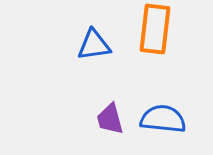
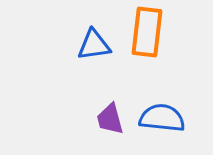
orange rectangle: moved 8 px left, 3 px down
blue semicircle: moved 1 px left, 1 px up
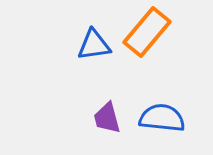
orange rectangle: rotated 33 degrees clockwise
purple trapezoid: moved 3 px left, 1 px up
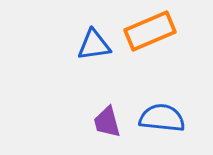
orange rectangle: moved 3 px right, 1 px up; rotated 27 degrees clockwise
purple trapezoid: moved 4 px down
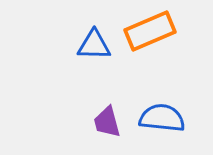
blue triangle: rotated 9 degrees clockwise
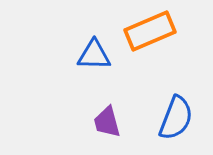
blue triangle: moved 10 px down
blue semicircle: moved 14 px right; rotated 105 degrees clockwise
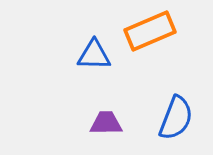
purple trapezoid: moved 1 px left, 1 px down; rotated 104 degrees clockwise
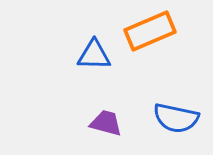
blue semicircle: rotated 81 degrees clockwise
purple trapezoid: rotated 16 degrees clockwise
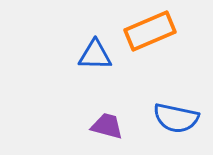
blue triangle: moved 1 px right
purple trapezoid: moved 1 px right, 3 px down
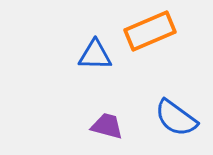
blue semicircle: rotated 24 degrees clockwise
